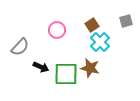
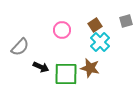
brown square: moved 3 px right
pink circle: moved 5 px right
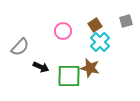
pink circle: moved 1 px right, 1 px down
green square: moved 3 px right, 2 px down
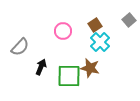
gray square: moved 3 px right, 1 px up; rotated 24 degrees counterclockwise
black arrow: rotated 91 degrees counterclockwise
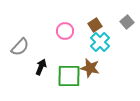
gray square: moved 2 px left, 2 px down
pink circle: moved 2 px right
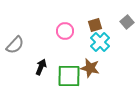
brown square: rotated 16 degrees clockwise
gray semicircle: moved 5 px left, 2 px up
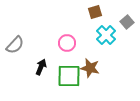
brown square: moved 13 px up
pink circle: moved 2 px right, 12 px down
cyan cross: moved 6 px right, 7 px up
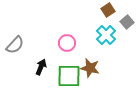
brown square: moved 13 px right, 2 px up; rotated 16 degrees counterclockwise
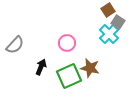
gray square: moved 9 px left; rotated 16 degrees counterclockwise
cyan cross: moved 3 px right, 1 px up
green square: rotated 25 degrees counterclockwise
